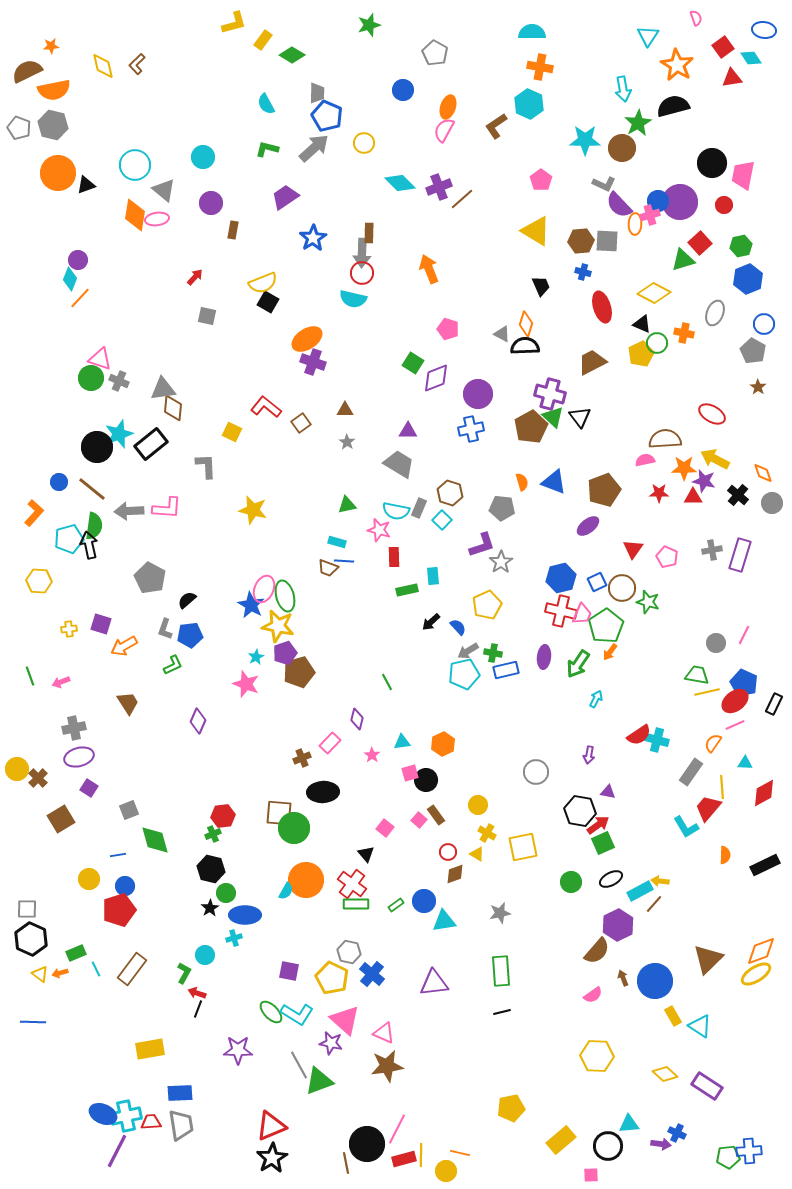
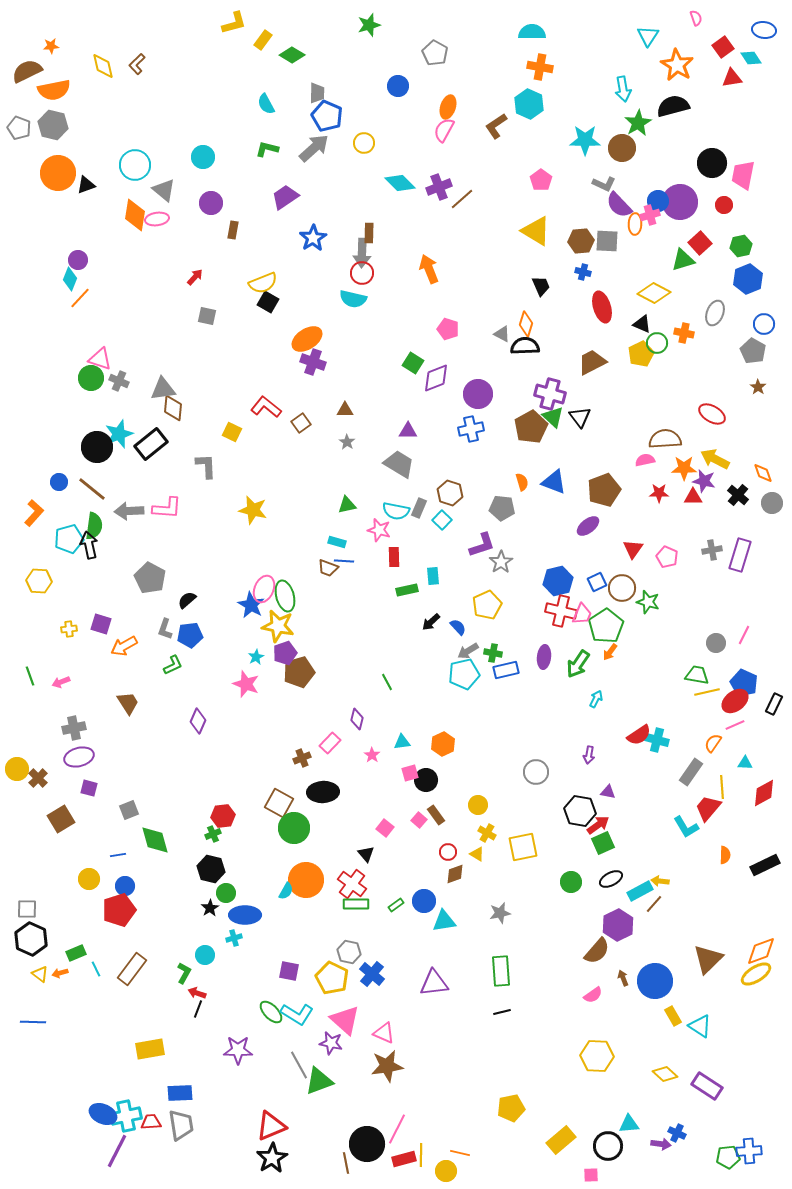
blue circle at (403, 90): moved 5 px left, 4 px up
blue hexagon at (561, 578): moved 3 px left, 3 px down
purple square at (89, 788): rotated 18 degrees counterclockwise
brown square at (279, 813): moved 10 px up; rotated 24 degrees clockwise
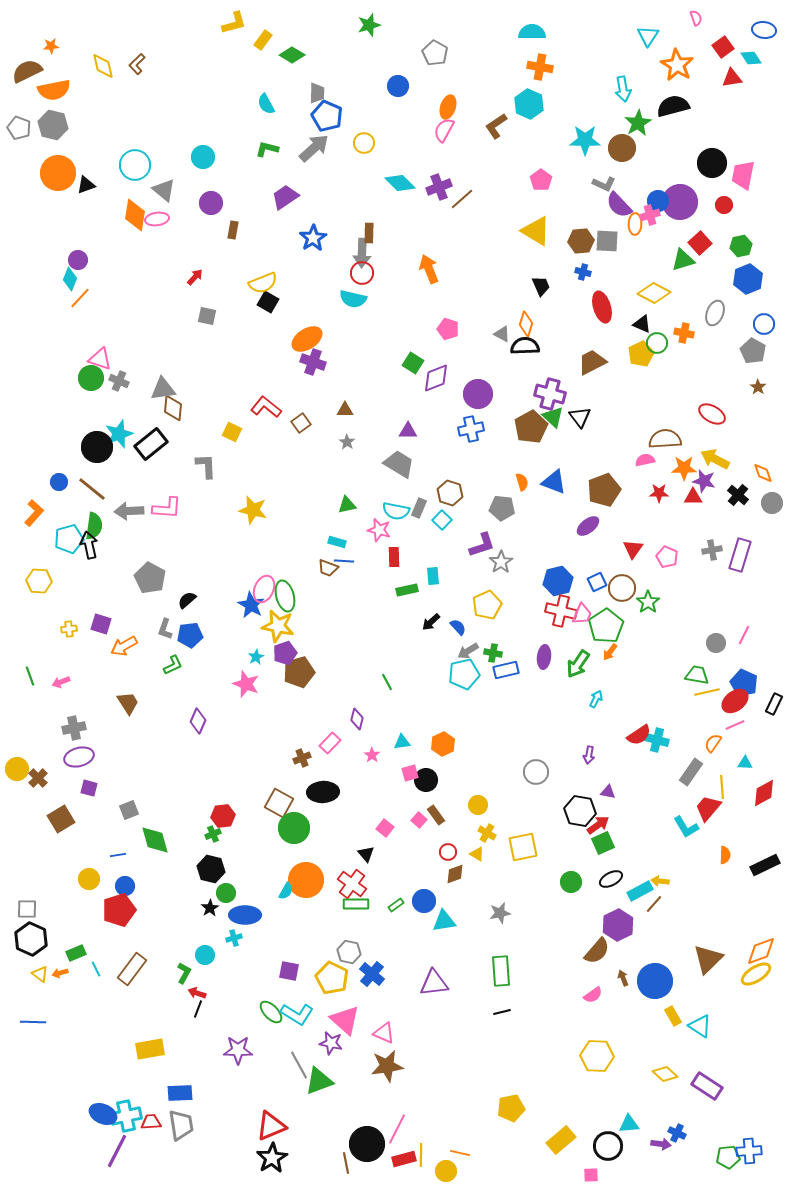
green star at (648, 602): rotated 20 degrees clockwise
